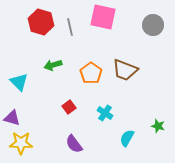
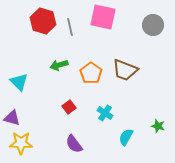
red hexagon: moved 2 px right, 1 px up
green arrow: moved 6 px right
cyan semicircle: moved 1 px left, 1 px up
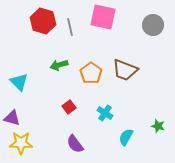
purple semicircle: moved 1 px right
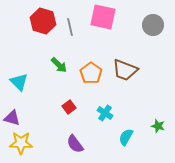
green arrow: rotated 120 degrees counterclockwise
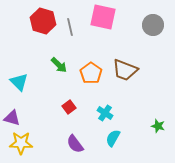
cyan semicircle: moved 13 px left, 1 px down
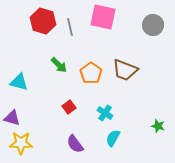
cyan triangle: rotated 30 degrees counterclockwise
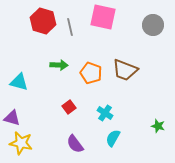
green arrow: rotated 42 degrees counterclockwise
orange pentagon: rotated 15 degrees counterclockwise
yellow star: rotated 10 degrees clockwise
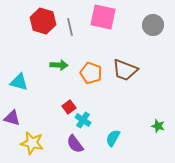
cyan cross: moved 22 px left, 7 px down
yellow star: moved 11 px right
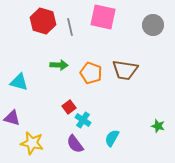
brown trapezoid: rotated 12 degrees counterclockwise
cyan semicircle: moved 1 px left
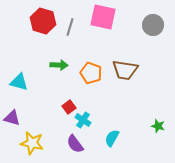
gray line: rotated 30 degrees clockwise
